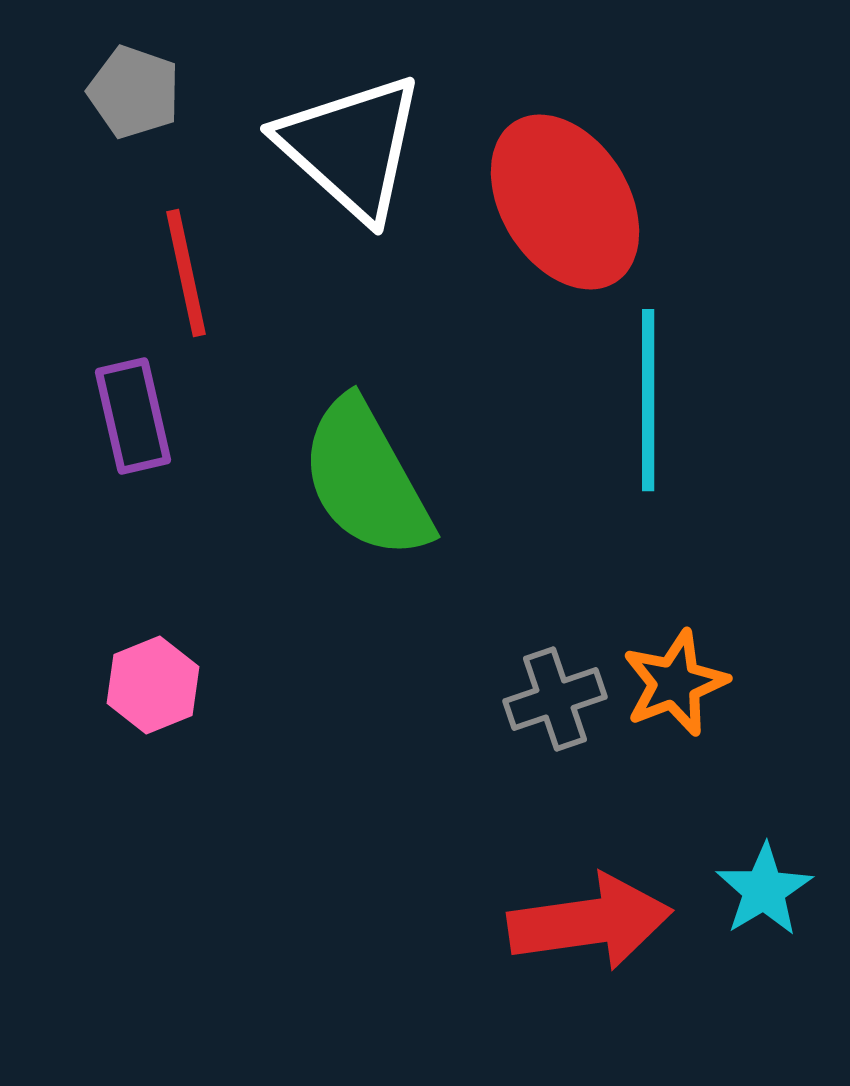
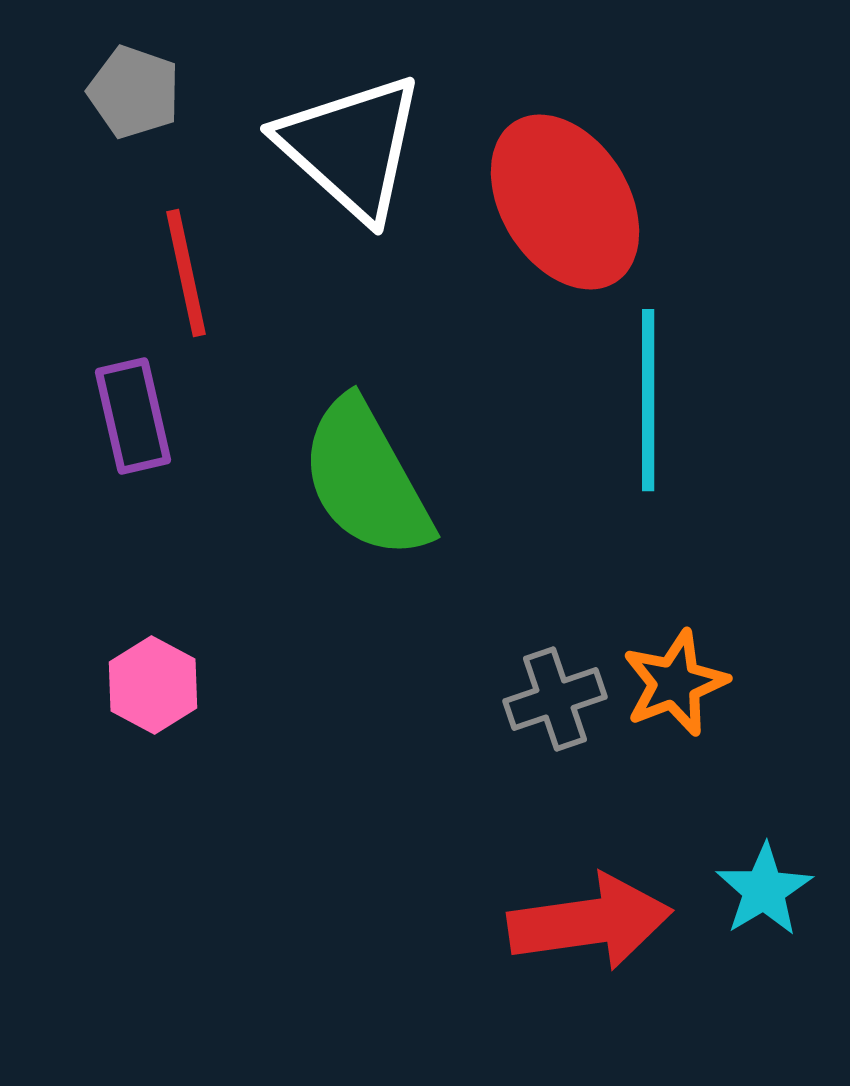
pink hexagon: rotated 10 degrees counterclockwise
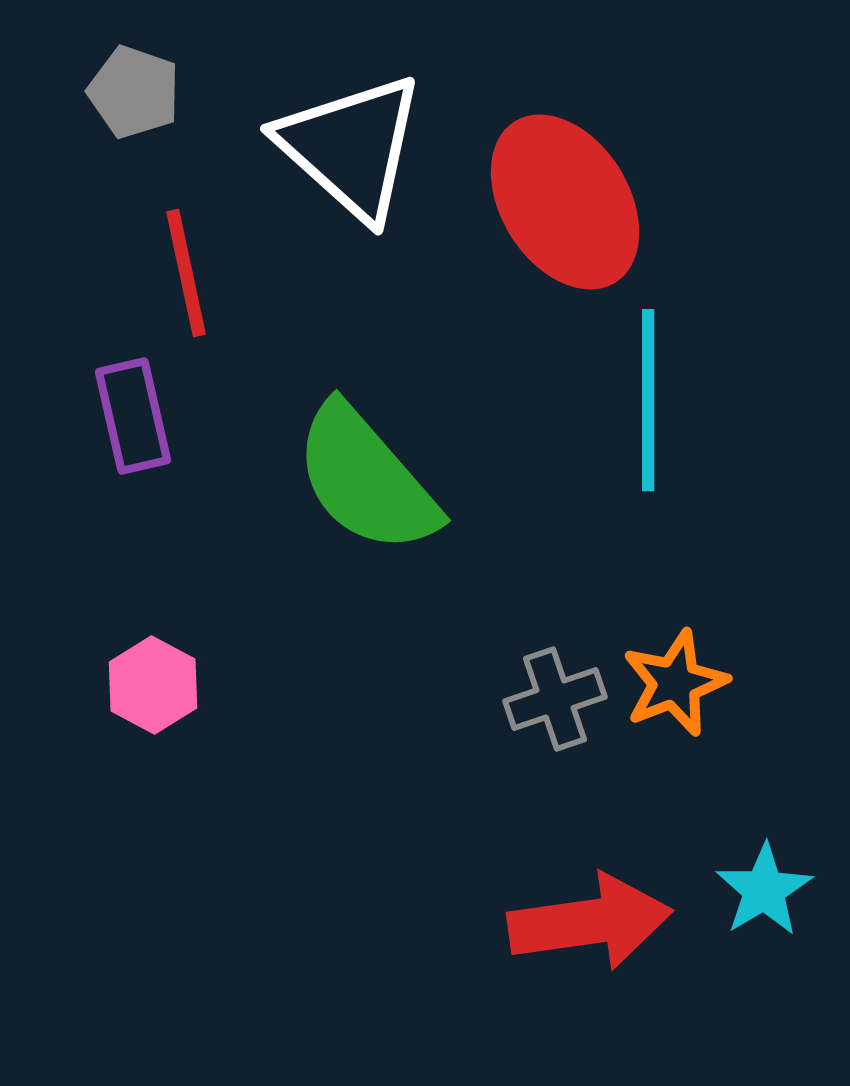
green semicircle: rotated 12 degrees counterclockwise
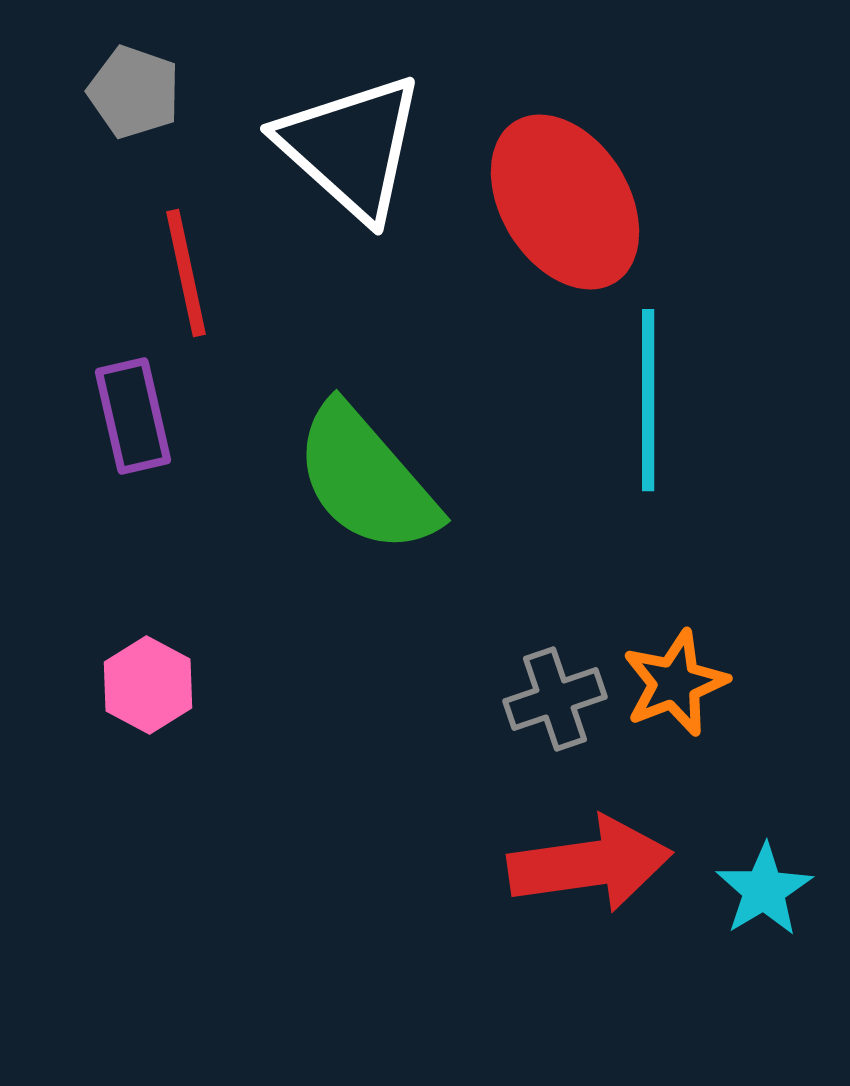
pink hexagon: moved 5 px left
red arrow: moved 58 px up
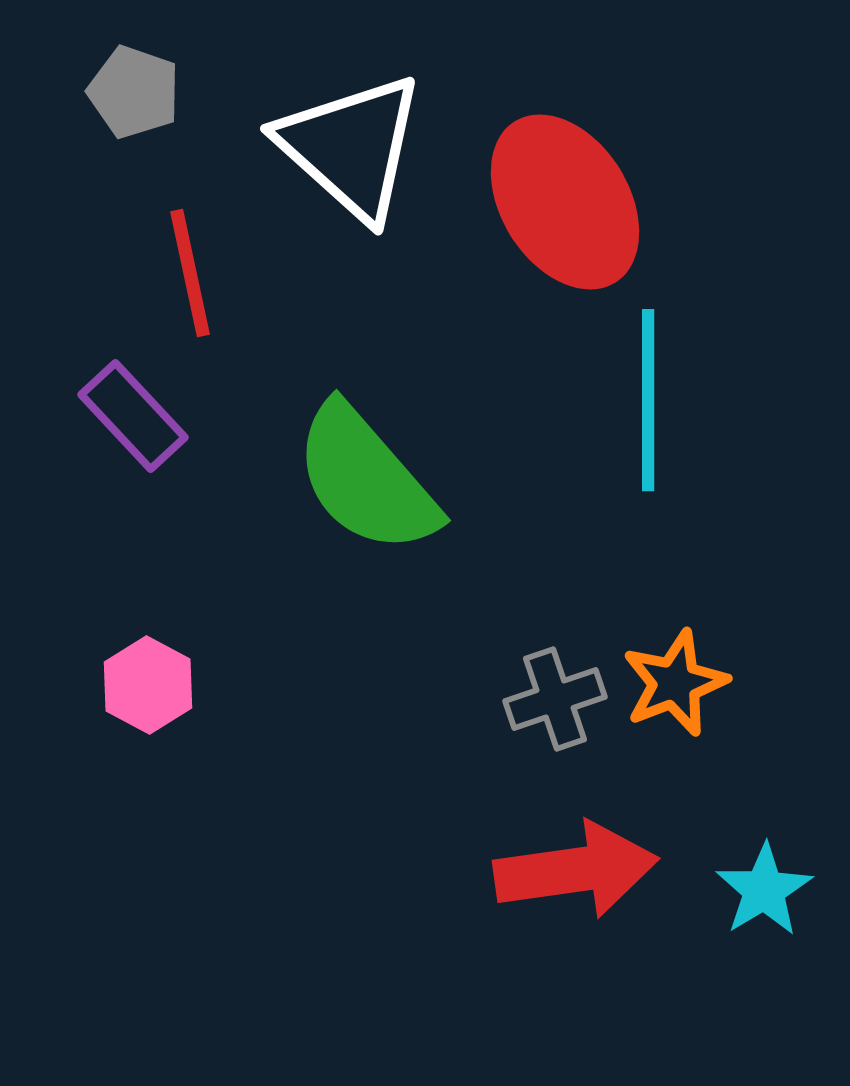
red line: moved 4 px right
purple rectangle: rotated 30 degrees counterclockwise
red arrow: moved 14 px left, 6 px down
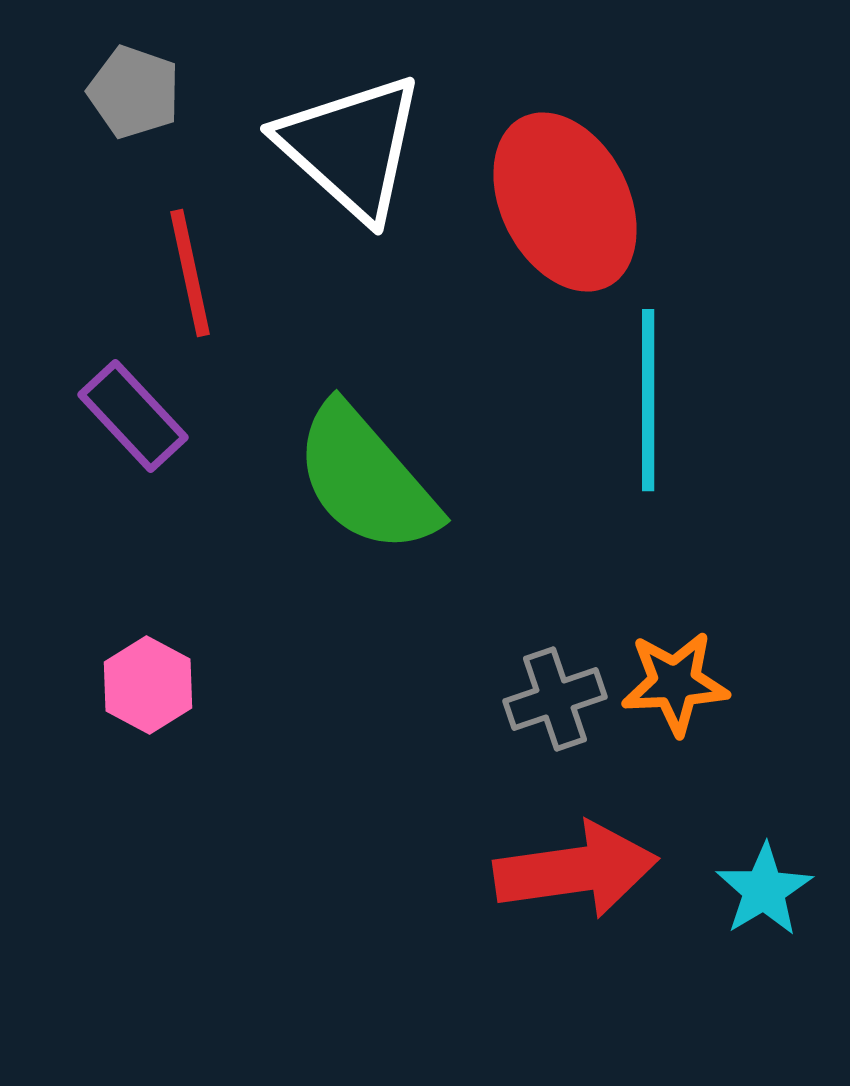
red ellipse: rotated 5 degrees clockwise
orange star: rotated 18 degrees clockwise
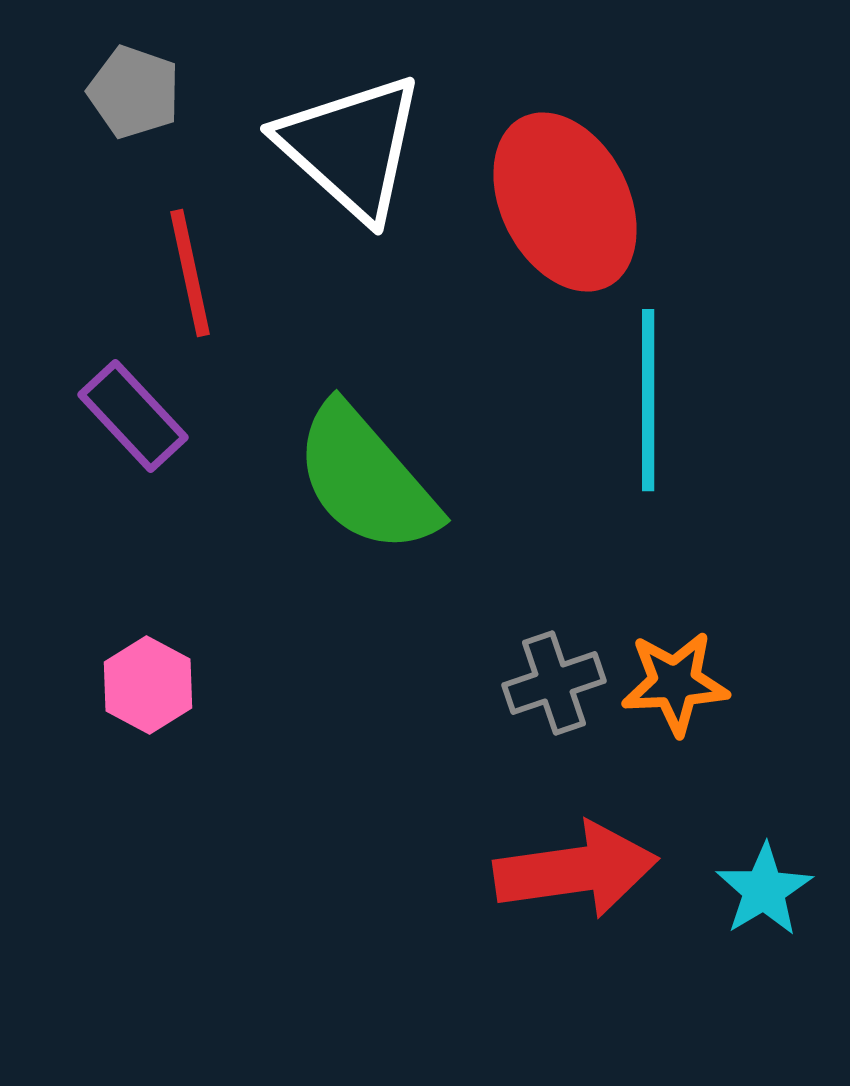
gray cross: moved 1 px left, 16 px up
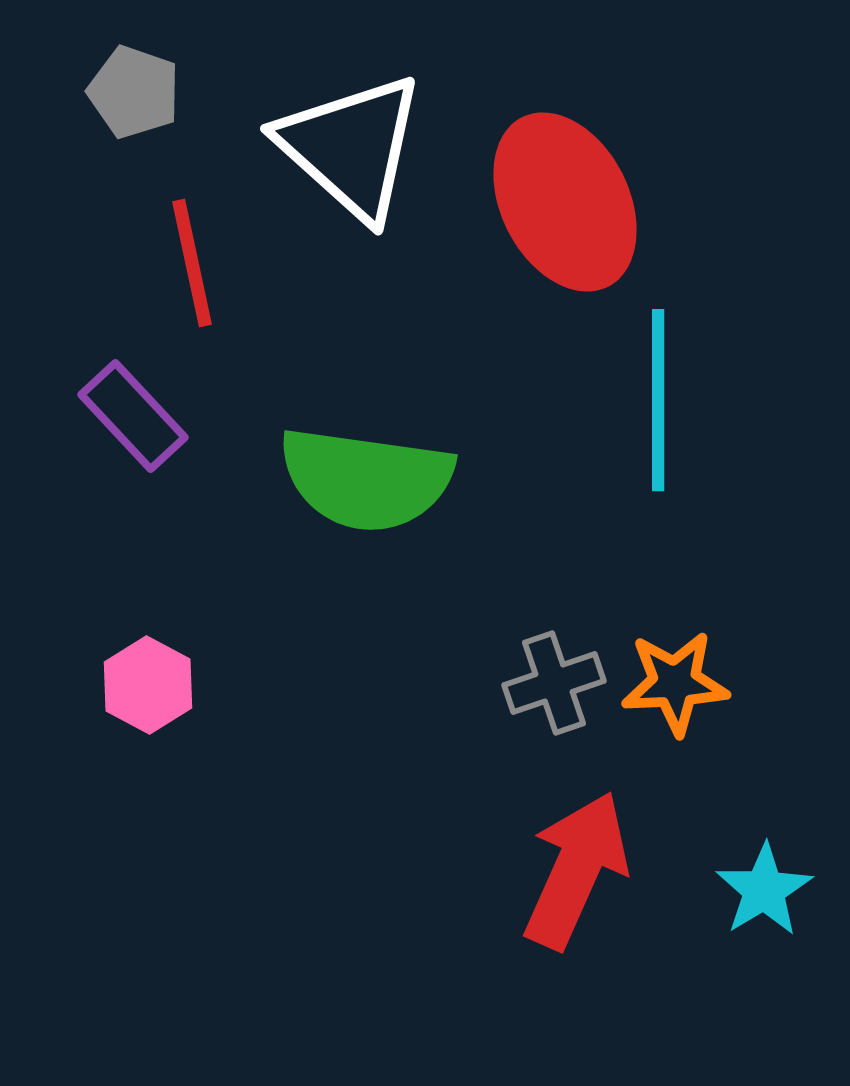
red line: moved 2 px right, 10 px up
cyan line: moved 10 px right
green semicircle: rotated 41 degrees counterclockwise
red arrow: rotated 58 degrees counterclockwise
